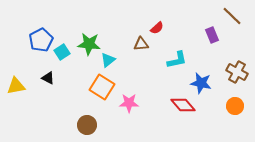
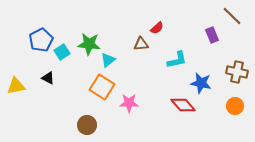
brown cross: rotated 15 degrees counterclockwise
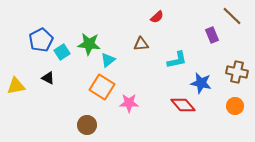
red semicircle: moved 11 px up
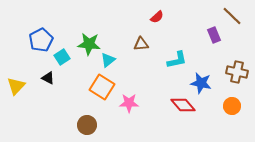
purple rectangle: moved 2 px right
cyan square: moved 5 px down
yellow triangle: rotated 36 degrees counterclockwise
orange circle: moved 3 px left
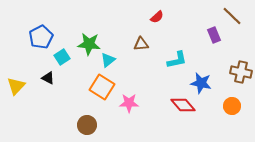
blue pentagon: moved 3 px up
brown cross: moved 4 px right
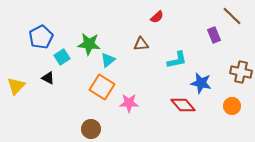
brown circle: moved 4 px right, 4 px down
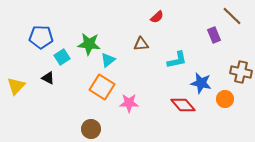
blue pentagon: rotated 30 degrees clockwise
orange circle: moved 7 px left, 7 px up
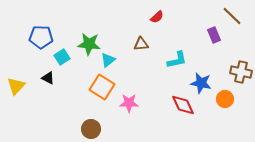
red diamond: rotated 15 degrees clockwise
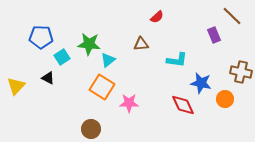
cyan L-shape: rotated 20 degrees clockwise
